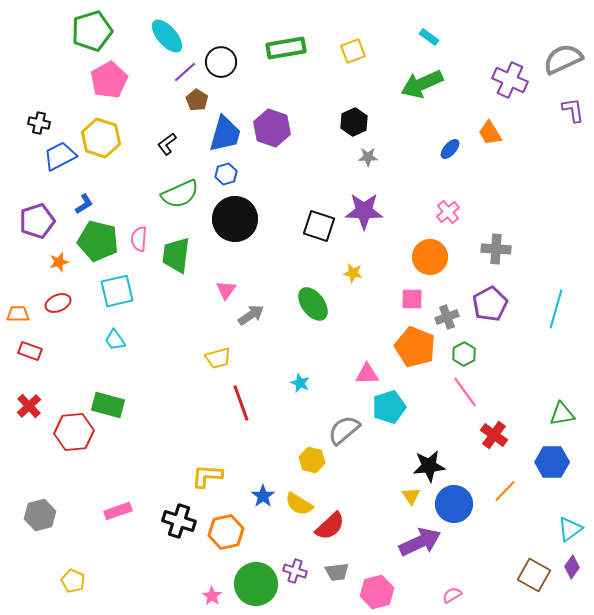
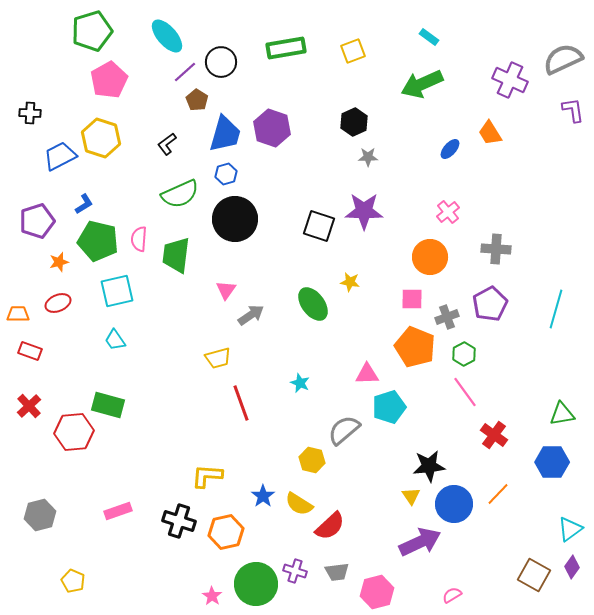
black cross at (39, 123): moved 9 px left, 10 px up; rotated 10 degrees counterclockwise
yellow star at (353, 273): moved 3 px left, 9 px down
orange line at (505, 491): moved 7 px left, 3 px down
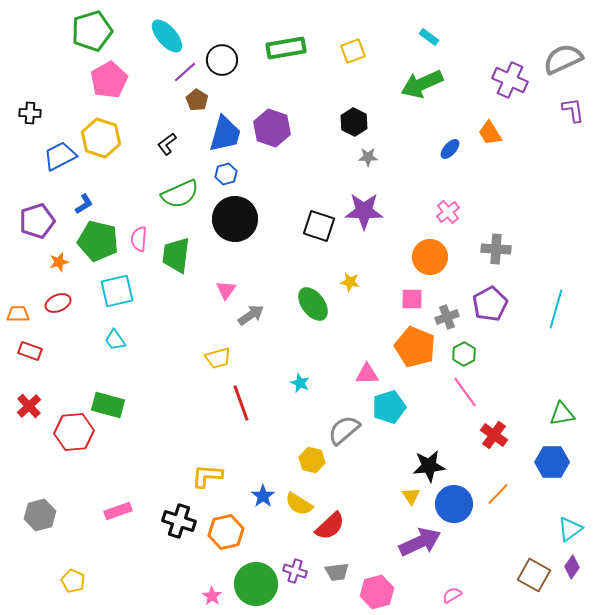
black circle at (221, 62): moved 1 px right, 2 px up
black hexagon at (354, 122): rotated 8 degrees counterclockwise
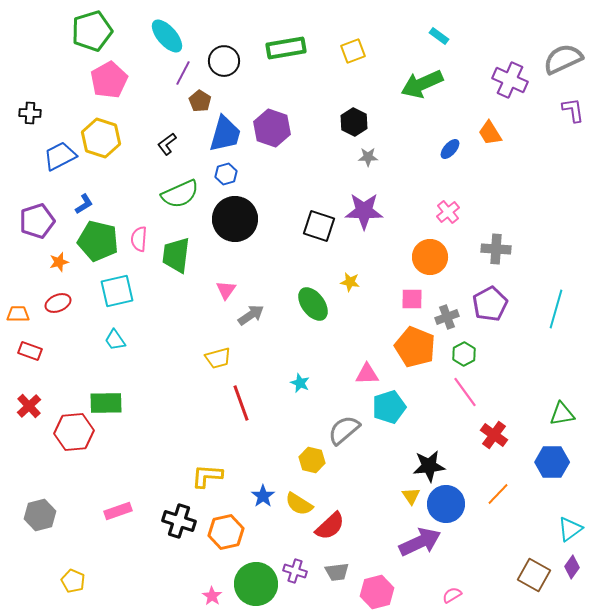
cyan rectangle at (429, 37): moved 10 px right, 1 px up
black circle at (222, 60): moved 2 px right, 1 px down
purple line at (185, 72): moved 2 px left, 1 px down; rotated 20 degrees counterclockwise
brown pentagon at (197, 100): moved 3 px right, 1 px down
green rectangle at (108, 405): moved 2 px left, 2 px up; rotated 16 degrees counterclockwise
blue circle at (454, 504): moved 8 px left
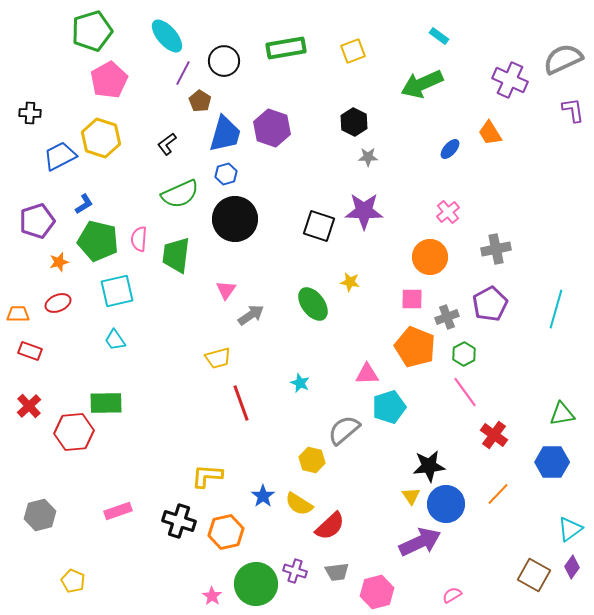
gray cross at (496, 249): rotated 16 degrees counterclockwise
